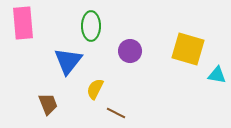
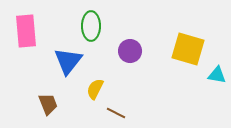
pink rectangle: moved 3 px right, 8 px down
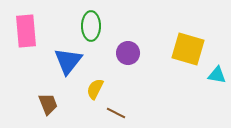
purple circle: moved 2 px left, 2 px down
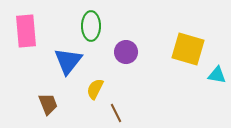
purple circle: moved 2 px left, 1 px up
brown line: rotated 36 degrees clockwise
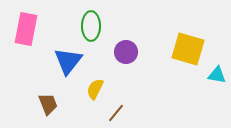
pink rectangle: moved 2 px up; rotated 16 degrees clockwise
brown line: rotated 66 degrees clockwise
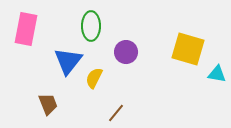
cyan triangle: moved 1 px up
yellow semicircle: moved 1 px left, 11 px up
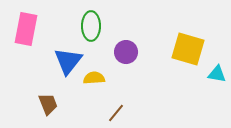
yellow semicircle: rotated 60 degrees clockwise
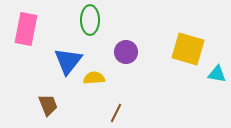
green ellipse: moved 1 px left, 6 px up
brown trapezoid: moved 1 px down
brown line: rotated 12 degrees counterclockwise
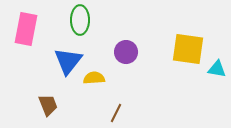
green ellipse: moved 10 px left
yellow square: rotated 8 degrees counterclockwise
cyan triangle: moved 5 px up
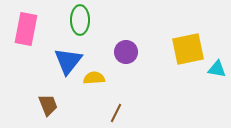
yellow square: rotated 20 degrees counterclockwise
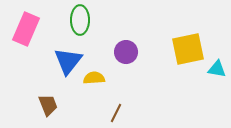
pink rectangle: rotated 12 degrees clockwise
